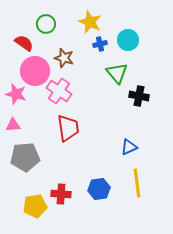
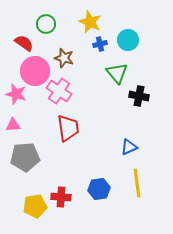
red cross: moved 3 px down
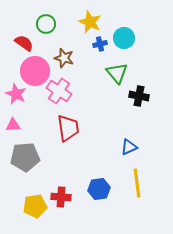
cyan circle: moved 4 px left, 2 px up
pink star: rotated 10 degrees clockwise
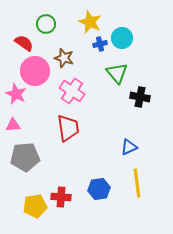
cyan circle: moved 2 px left
pink cross: moved 13 px right
black cross: moved 1 px right, 1 px down
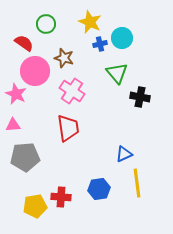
blue triangle: moved 5 px left, 7 px down
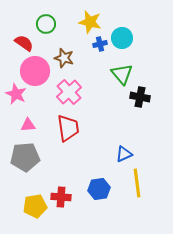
yellow star: rotated 10 degrees counterclockwise
green triangle: moved 5 px right, 1 px down
pink cross: moved 3 px left, 1 px down; rotated 15 degrees clockwise
pink triangle: moved 15 px right
